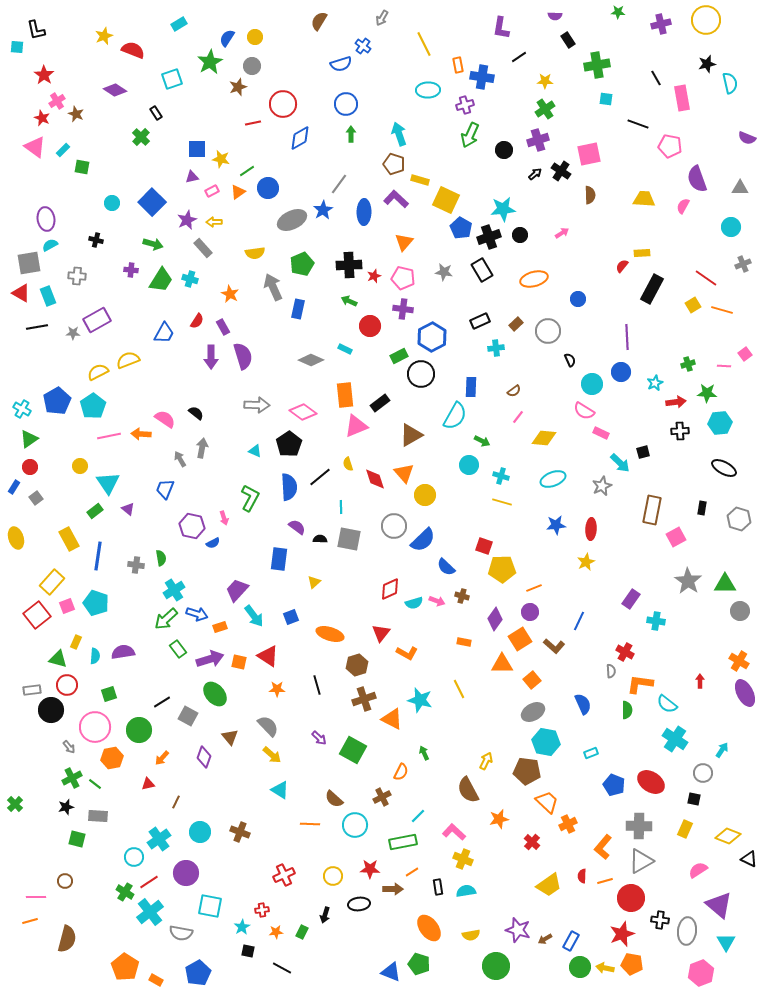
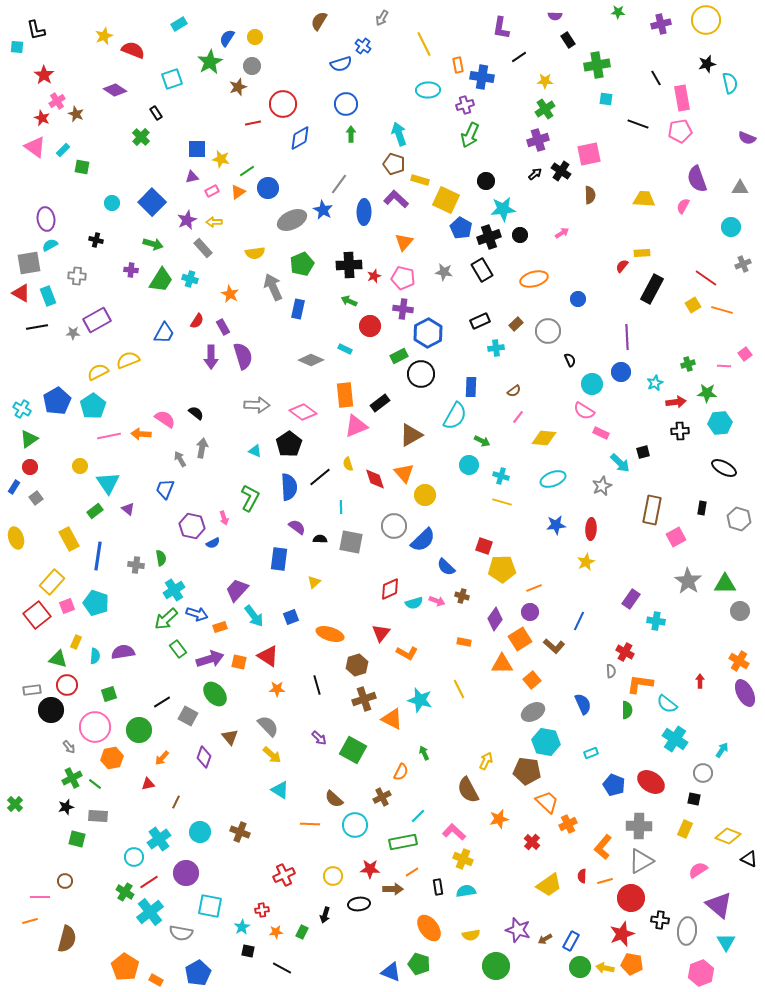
pink pentagon at (670, 146): moved 10 px right, 15 px up; rotated 20 degrees counterclockwise
black circle at (504, 150): moved 18 px left, 31 px down
blue star at (323, 210): rotated 12 degrees counterclockwise
blue hexagon at (432, 337): moved 4 px left, 4 px up
gray square at (349, 539): moved 2 px right, 3 px down
pink line at (36, 897): moved 4 px right
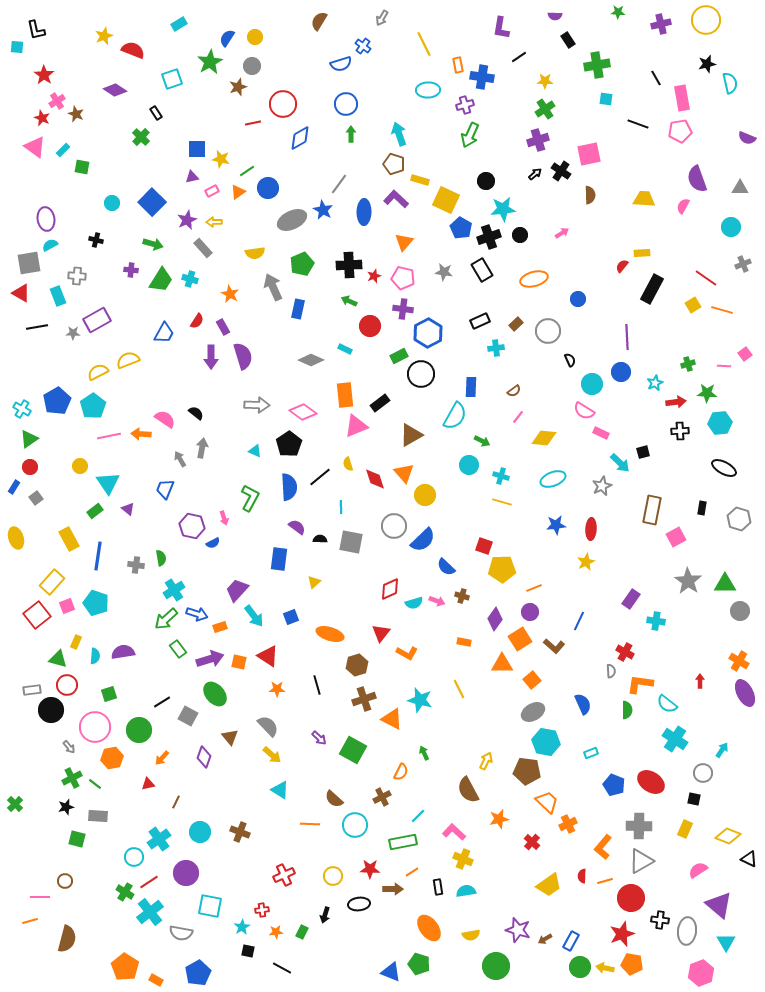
cyan rectangle at (48, 296): moved 10 px right
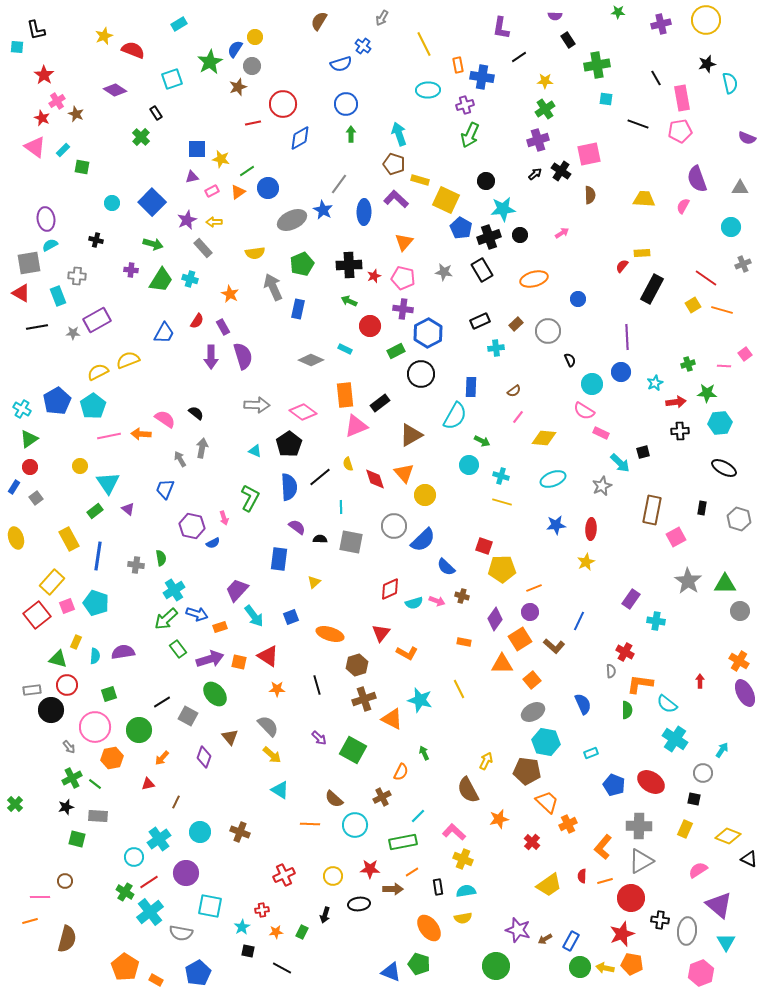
blue semicircle at (227, 38): moved 8 px right, 11 px down
green rectangle at (399, 356): moved 3 px left, 5 px up
yellow semicircle at (471, 935): moved 8 px left, 17 px up
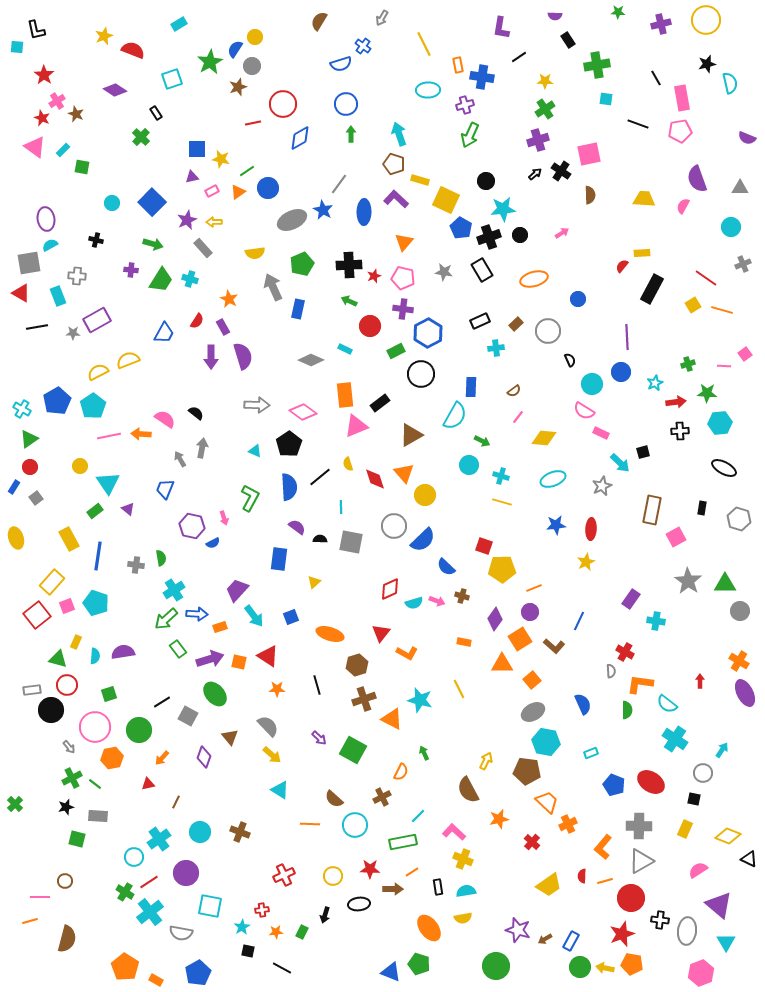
orange star at (230, 294): moved 1 px left, 5 px down
blue arrow at (197, 614): rotated 15 degrees counterclockwise
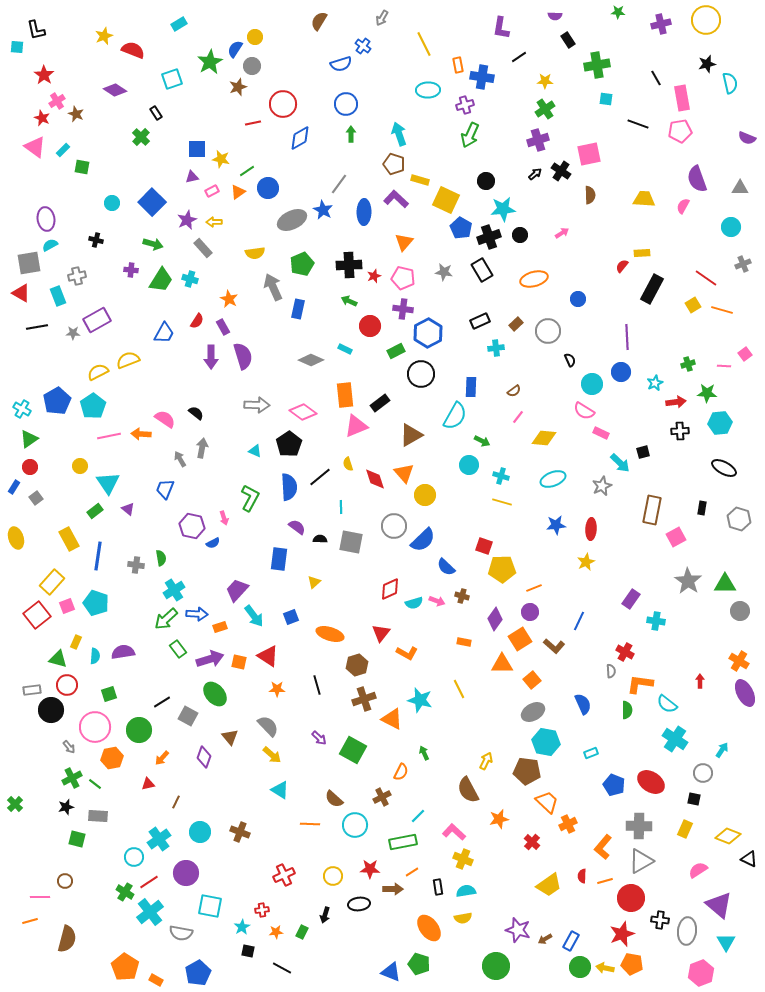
gray cross at (77, 276): rotated 18 degrees counterclockwise
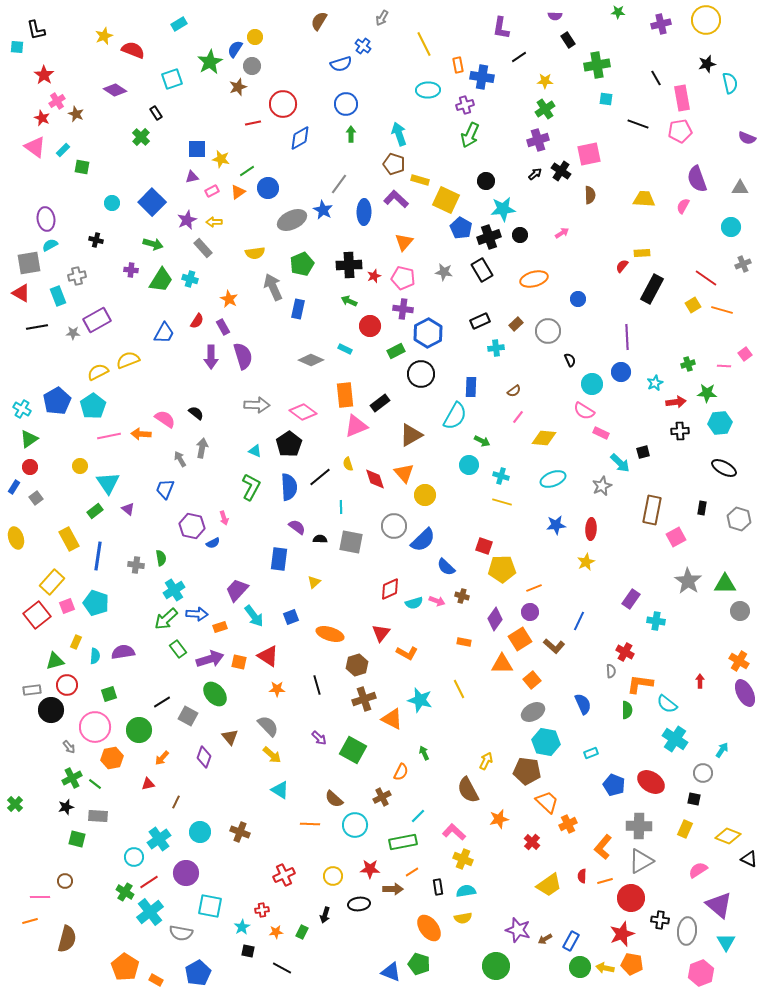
green L-shape at (250, 498): moved 1 px right, 11 px up
green triangle at (58, 659): moved 3 px left, 2 px down; rotated 30 degrees counterclockwise
